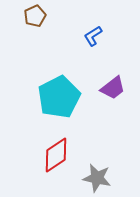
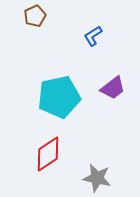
cyan pentagon: rotated 15 degrees clockwise
red diamond: moved 8 px left, 1 px up
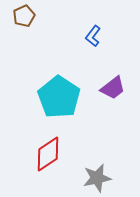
brown pentagon: moved 11 px left
blue L-shape: rotated 20 degrees counterclockwise
cyan pentagon: rotated 27 degrees counterclockwise
gray star: rotated 24 degrees counterclockwise
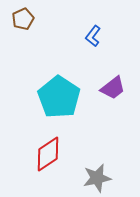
brown pentagon: moved 1 px left, 3 px down
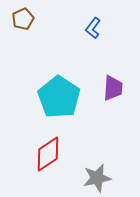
blue L-shape: moved 8 px up
purple trapezoid: rotated 48 degrees counterclockwise
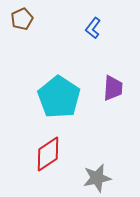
brown pentagon: moved 1 px left
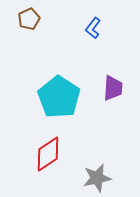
brown pentagon: moved 7 px right
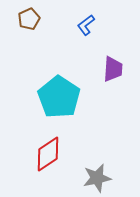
blue L-shape: moved 7 px left, 3 px up; rotated 15 degrees clockwise
purple trapezoid: moved 19 px up
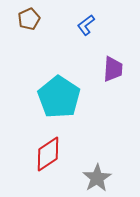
gray star: rotated 20 degrees counterclockwise
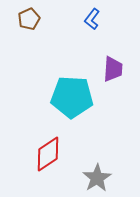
blue L-shape: moved 6 px right, 6 px up; rotated 15 degrees counterclockwise
cyan pentagon: moved 13 px right; rotated 30 degrees counterclockwise
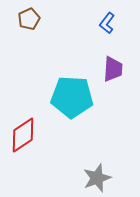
blue L-shape: moved 15 px right, 4 px down
red diamond: moved 25 px left, 19 px up
gray star: rotated 12 degrees clockwise
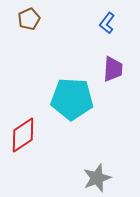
cyan pentagon: moved 2 px down
